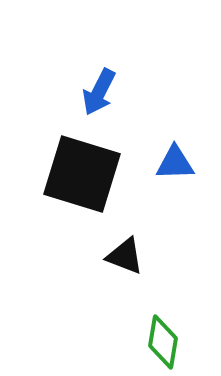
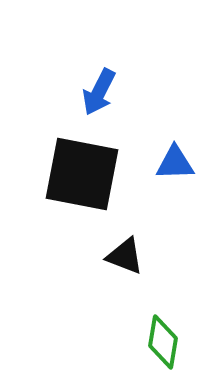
black square: rotated 6 degrees counterclockwise
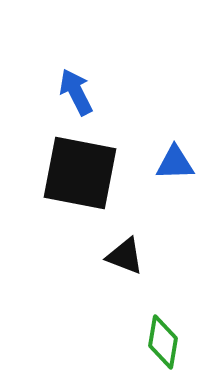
blue arrow: moved 23 px left; rotated 126 degrees clockwise
black square: moved 2 px left, 1 px up
